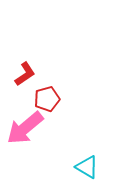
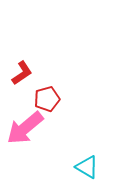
red L-shape: moved 3 px left, 1 px up
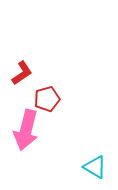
pink arrow: moved 1 px right, 2 px down; rotated 36 degrees counterclockwise
cyan triangle: moved 8 px right
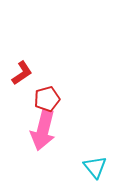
pink arrow: moved 17 px right
cyan triangle: rotated 20 degrees clockwise
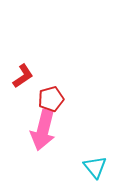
red L-shape: moved 1 px right, 3 px down
red pentagon: moved 4 px right
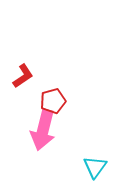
red pentagon: moved 2 px right, 2 px down
cyan triangle: rotated 15 degrees clockwise
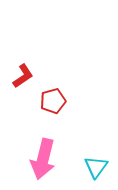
pink arrow: moved 29 px down
cyan triangle: moved 1 px right
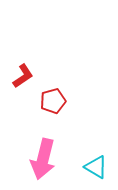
cyan triangle: rotated 35 degrees counterclockwise
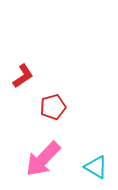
red pentagon: moved 6 px down
pink arrow: rotated 30 degrees clockwise
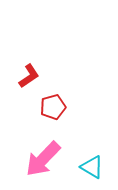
red L-shape: moved 6 px right
cyan triangle: moved 4 px left
